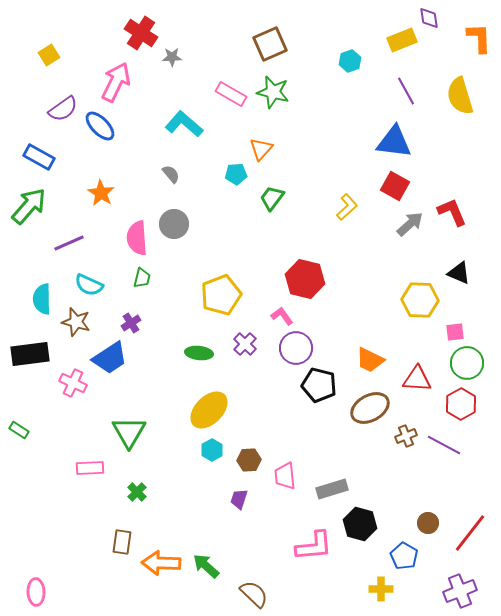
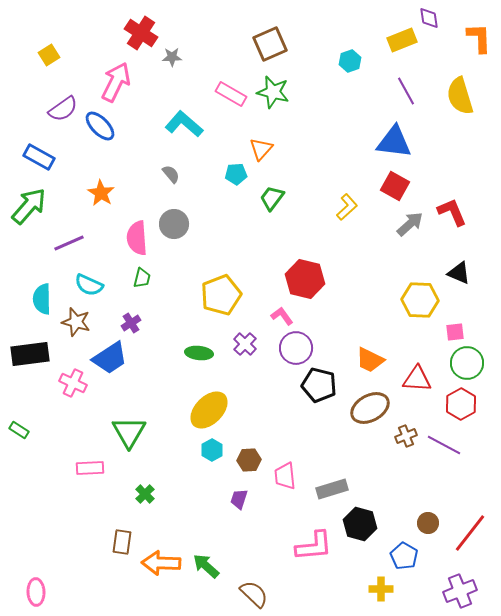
green cross at (137, 492): moved 8 px right, 2 px down
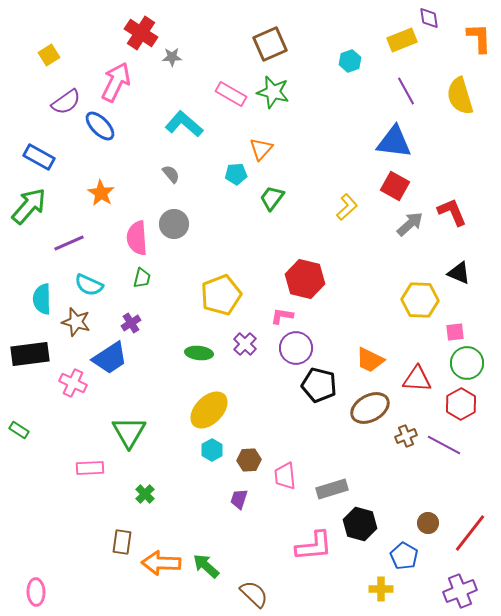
purple semicircle at (63, 109): moved 3 px right, 7 px up
pink L-shape at (282, 316): rotated 45 degrees counterclockwise
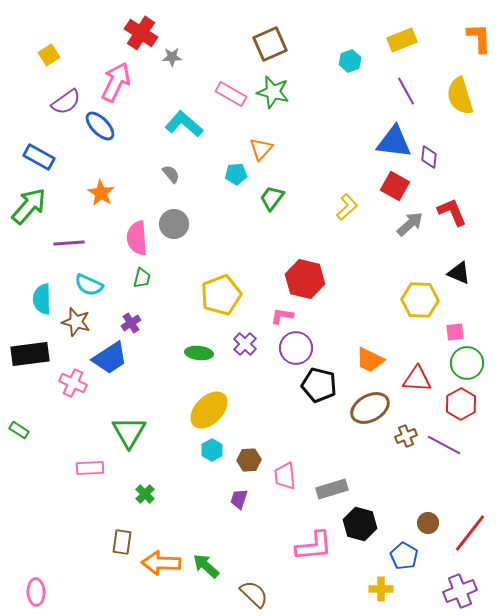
purple diamond at (429, 18): moved 139 px down; rotated 15 degrees clockwise
purple line at (69, 243): rotated 20 degrees clockwise
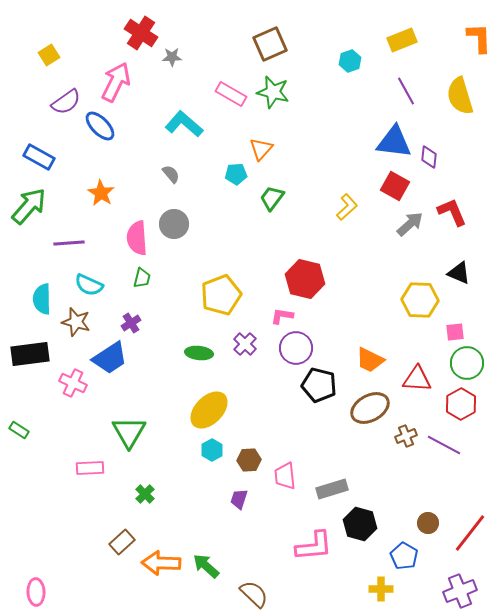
brown rectangle at (122, 542): rotated 40 degrees clockwise
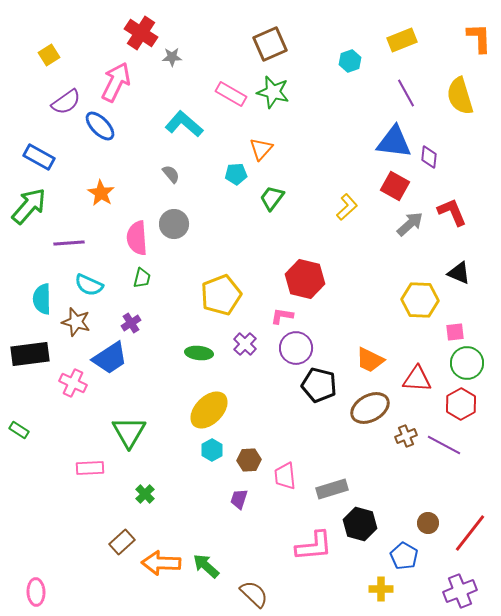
purple line at (406, 91): moved 2 px down
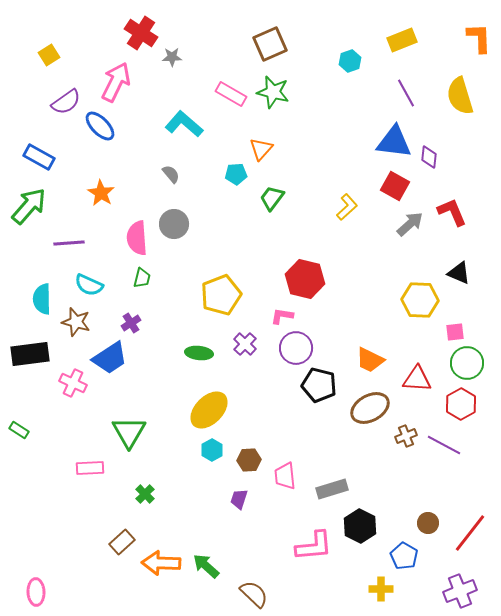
black hexagon at (360, 524): moved 2 px down; rotated 12 degrees clockwise
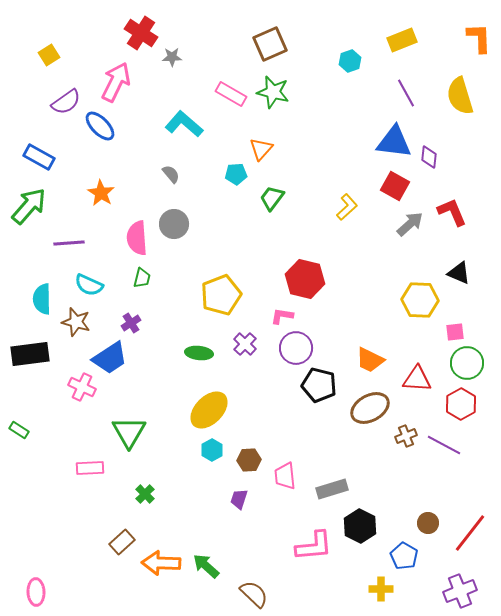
pink cross at (73, 383): moved 9 px right, 4 px down
